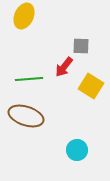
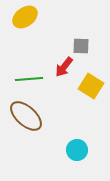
yellow ellipse: moved 1 px right, 1 px down; rotated 30 degrees clockwise
brown ellipse: rotated 24 degrees clockwise
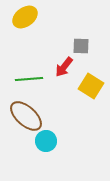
cyan circle: moved 31 px left, 9 px up
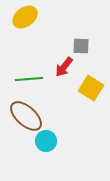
yellow square: moved 2 px down
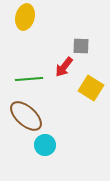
yellow ellipse: rotated 40 degrees counterclockwise
cyan circle: moved 1 px left, 4 px down
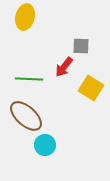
green line: rotated 8 degrees clockwise
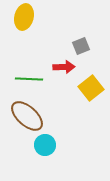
yellow ellipse: moved 1 px left
gray square: rotated 24 degrees counterclockwise
red arrow: rotated 130 degrees counterclockwise
yellow square: rotated 20 degrees clockwise
brown ellipse: moved 1 px right
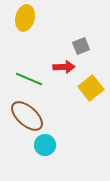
yellow ellipse: moved 1 px right, 1 px down
green line: rotated 20 degrees clockwise
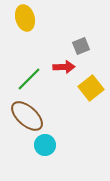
yellow ellipse: rotated 30 degrees counterclockwise
green line: rotated 68 degrees counterclockwise
